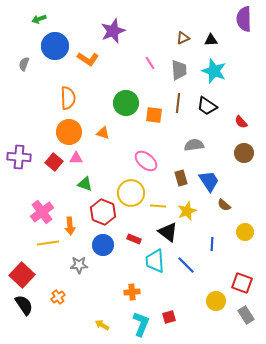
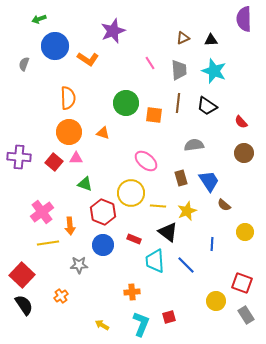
orange cross at (58, 297): moved 3 px right, 1 px up
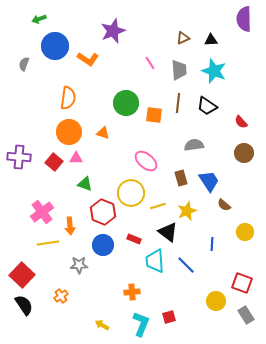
orange semicircle at (68, 98): rotated 10 degrees clockwise
yellow line at (158, 206): rotated 21 degrees counterclockwise
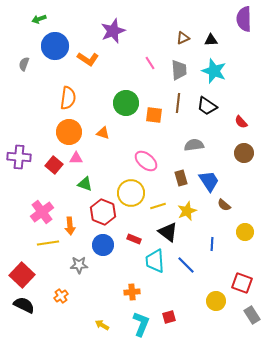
red square at (54, 162): moved 3 px down
black semicircle at (24, 305): rotated 30 degrees counterclockwise
gray rectangle at (246, 315): moved 6 px right
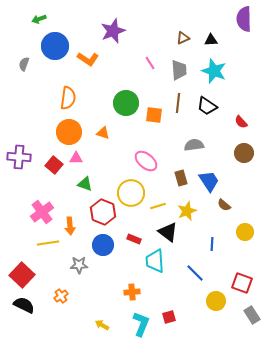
blue line at (186, 265): moved 9 px right, 8 px down
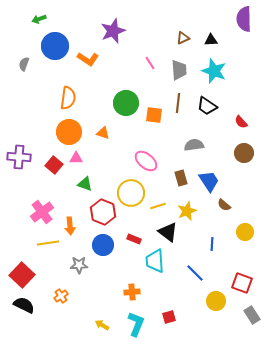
cyan L-shape at (141, 324): moved 5 px left
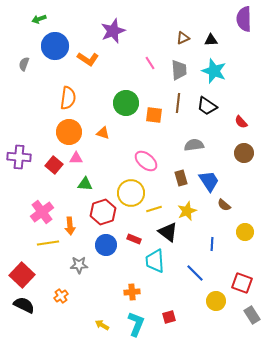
green triangle at (85, 184): rotated 14 degrees counterclockwise
yellow line at (158, 206): moved 4 px left, 3 px down
red hexagon at (103, 212): rotated 20 degrees clockwise
blue circle at (103, 245): moved 3 px right
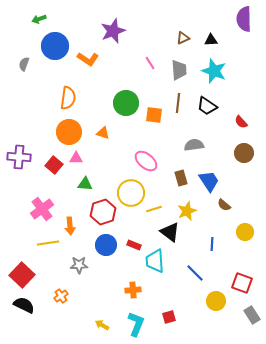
pink cross at (42, 212): moved 3 px up
black triangle at (168, 232): moved 2 px right
red rectangle at (134, 239): moved 6 px down
orange cross at (132, 292): moved 1 px right, 2 px up
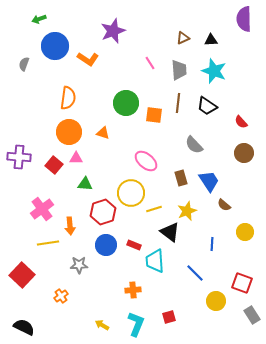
gray semicircle at (194, 145): rotated 126 degrees counterclockwise
black semicircle at (24, 305): moved 22 px down
